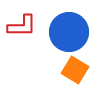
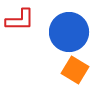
red L-shape: moved 2 px left, 6 px up
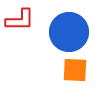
orange square: rotated 28 degrees counterclockwise
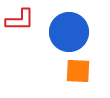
orange square: moved 3 px right, 1 px down
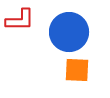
orange square: moved 1 px left, 1 px up
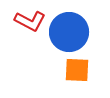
red L-shape: moved 10 px right, 1 px down; rotated 28 degrees clockwise
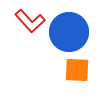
red L-shape: rotated 20 degrees clockwise
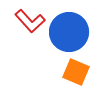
orange square: moved 1 px left, 2 px down; rotated 20 degrees clockwise
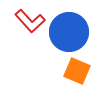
orange square: moved 1 px right, 1 px up
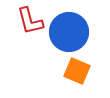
red L-shape: rotated 28 degrees clockwise
